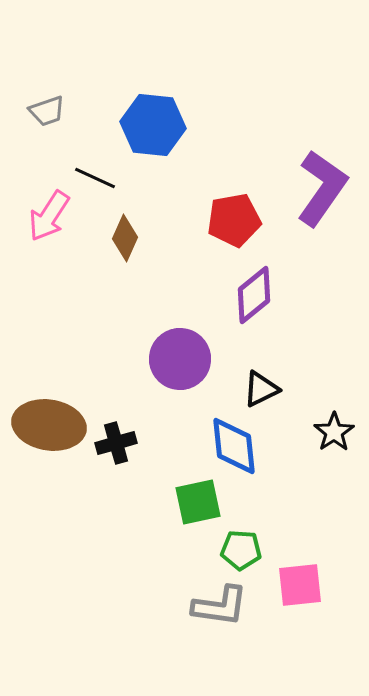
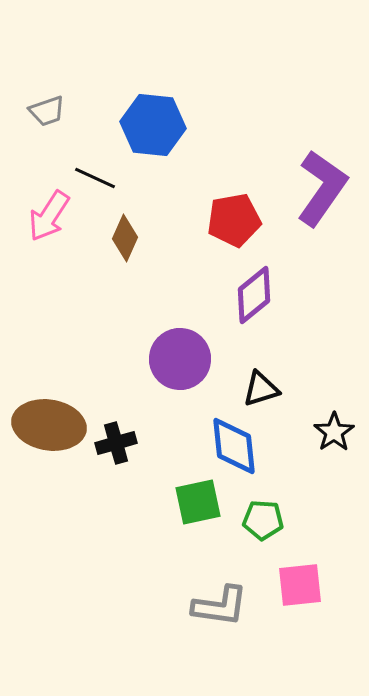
black triangle: rotated 9 degrees clockwise
green pentagon: moved 22 px right, 30 px up
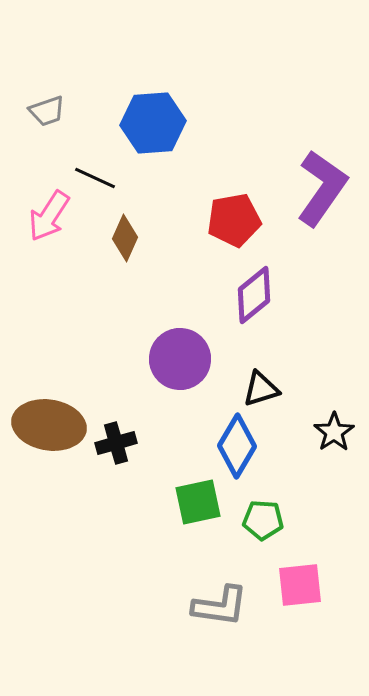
blue hexagon: moved 2 px up; rotated 10 degrees counterclockwise
blue diamond: moved 3 px right; rotated 36 degrees clockwise
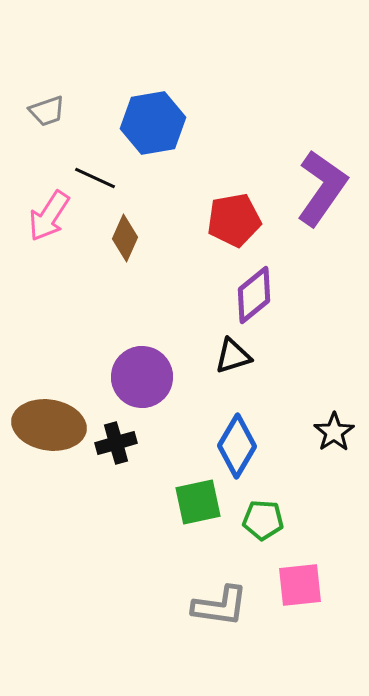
blue hexagon: rotated 6 degrees counterclockwise
purple circle: moved 38 px left, 18 px down
black triangle: moved 28 px left, 33 px up
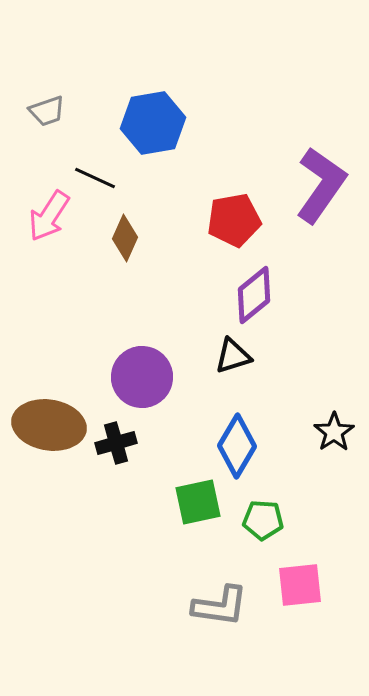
purple L-shape: moved 1 px left, 3 px up
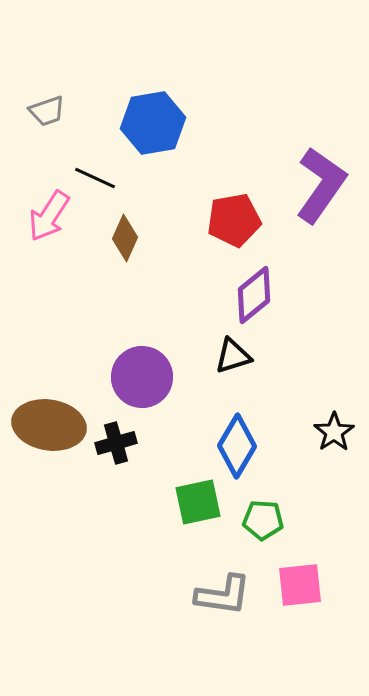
gray L-shape: moved 3 px right, 11 px up
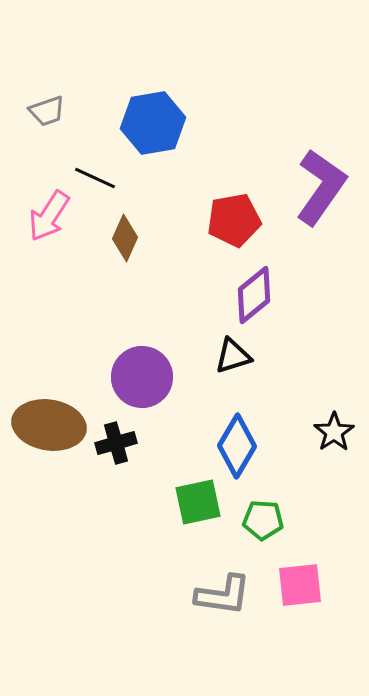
purple L-shape: moved 2 px down
